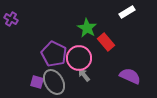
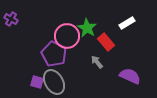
white rectangle: moved 11 px down
pink circle: moved 12 px left, 22 px up
gray arrow: moved 13 px right, 13 px up
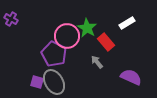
purple semicircle: moved 1 px right, 1 px down
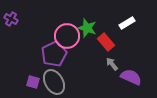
green star: rotated 12 degrees counterclockwise
purple pentagon: rotated 20 degrees clockwise
gray arrow: moved 15 px right, 2 px down
purple square: moved 4 px left
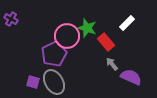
white rectangle: rotated 14 degrees counterclockwise
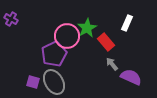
white rectangle: rotated 21 degrees counterclockwise
green star: rotated 24 degrees clockwise
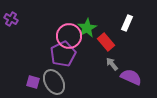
pink circle: moved 2 px right
purple pentagon: moved 9 px right
